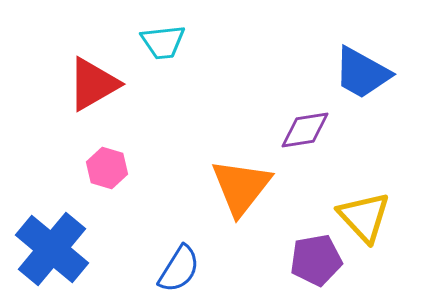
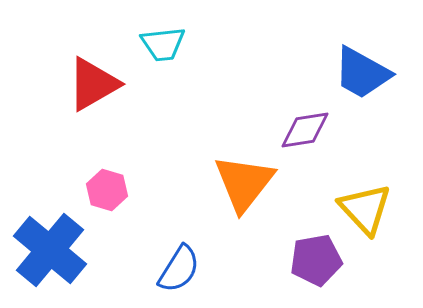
cyan trapezoid: moved 2 px down
pink hexagon: moved 22 px down
orange triangle: moved 3 px right, 4 px up
yellow triangle: moved 1 px right, 8 px up
blue cross: moved 2 px left, 1 px down
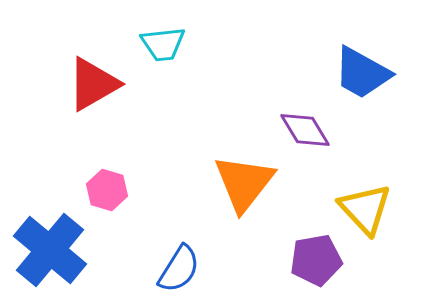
purple diamond: rotated 68 degrees clockwise
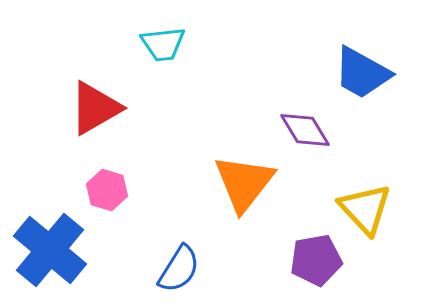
red triangle: moved 2 px right, 24 px down
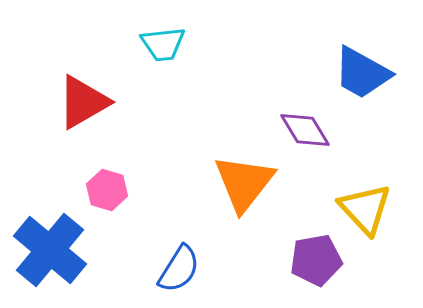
red triangle: moved 12 px left, 6 px up
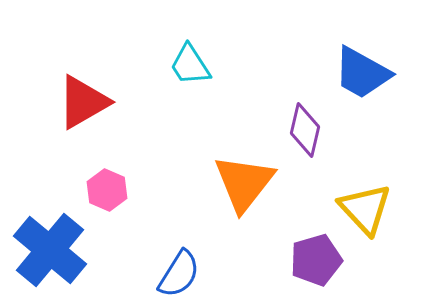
cyan trapezoid: moved 27 px right, 21 px down; rotated 63 degrees clockwise
purple diamond: rotated 44 degrees clockwise
pink hexagon: rotated 6 degrees clockwise
purple pentagon: rotated 6 degrees counterclockwise
blue semicircle: moved 5 px down
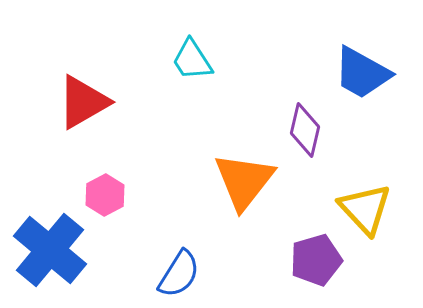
cyan trapezoid: moved 2 px right, 5 px up
orange triangle: moved 2 px up
pink hexagon: moved 2 px left, 5 px down; rotated 9 degrees clockwise
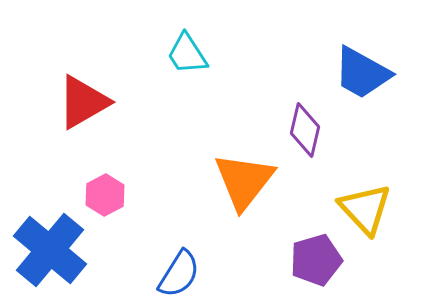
cyan trapezoid: moved 5 px left, 6 px up
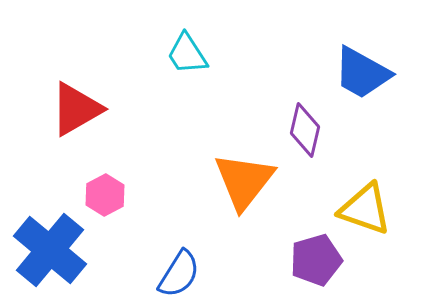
red triangle: moved 7 px left, 7 px down
yellow triangle: rotated 28 degrees counterclockwise
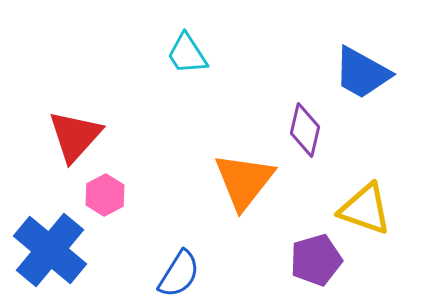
red triangle: moved 1 px left, 27 px down; rotated 18 degrees counterclockwise
